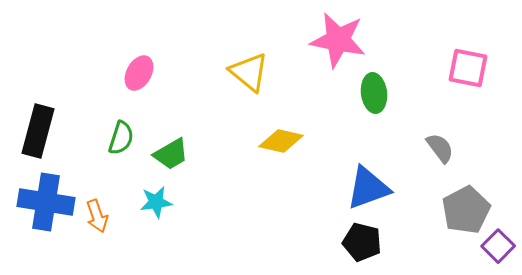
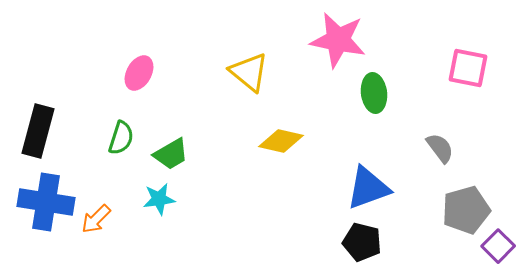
cyan star: moved 3 px right, 3 px up
gray pentagon: rotated 12 degrees clockwise
orange arrow: moved 1 px left, 3 px down; rotated 64 degrees clockwise
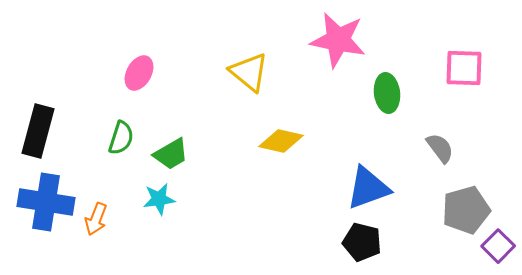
pink square: moved 4 px left; rotated 9 degrees counterclockwise
green ellipse: moved 13 px right
orange arrow: rotated 24 degrees counterclockwise
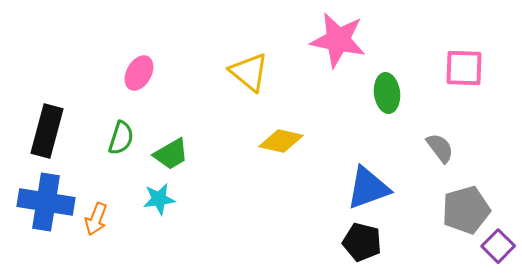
black rectangle: moved 9 px right
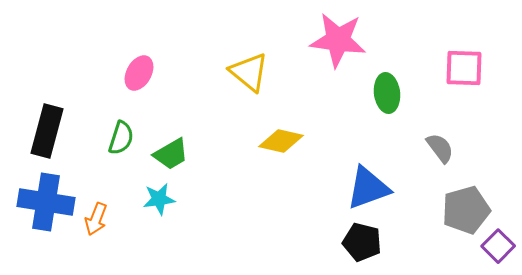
pink star: rotated 4 degrees counterclockwise
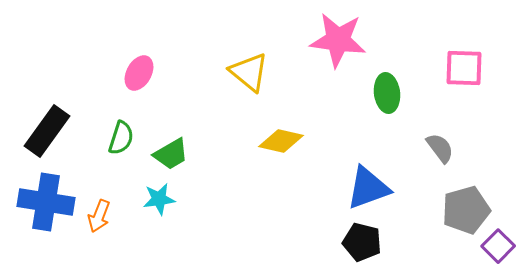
black rectangle: rotated 21 degrees clockwise
orange arrow: moved 3 px right, 3 px up
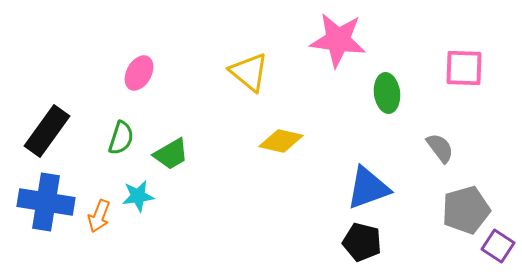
cyan star: moved 21 px left, 3 px up
purple square: rotated 12 degrees counterclockwise
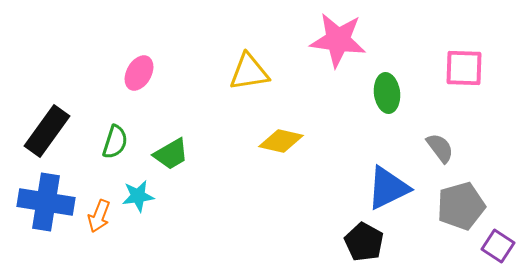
yellow triangle: rotated 48 degrees counterclockwise
green semicircle: moved 6 px left, 4 px down
blue triangle: moved 20 px right; rotated 6 degrees counterclockwise
gray pentagon: moved 5 px left, 4 px up
black pentagon: moved 2 px right; rotated 15 degrees clockwise
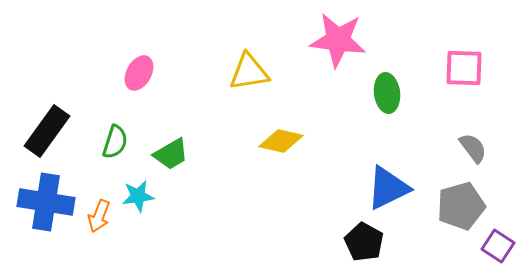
gray semicircle: moved 33 px right
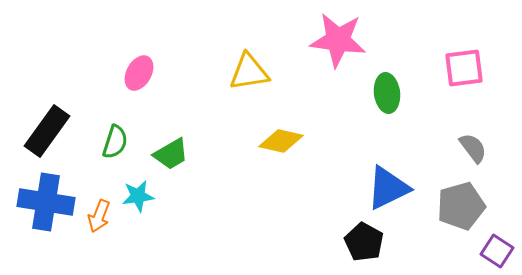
pink square: rotated 9 degrees counterclockwise
purple square: moved 1 px left, 5 px down
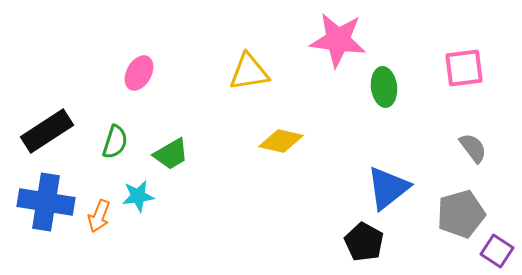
green ellipse: moved 3 px left, 6 px up
black rectangle: rotated 21 degrees clockwise
blue triangle: rotated 12 degrees counterclockwise
gray pentagon: moved 8 px down
